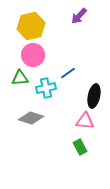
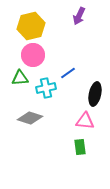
purple arrow: rotated 18 degrees counterclockwise
black ellipse: moved 1 px right, 2 px up
gray diamond: moved 1 px left
green rectangle: rotated 21 degrees clockwise
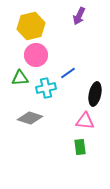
pink circle: moved 3 px right
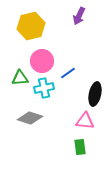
pink circle: moved 6 px right, 6 px down
cyan cross: moved 2 px left
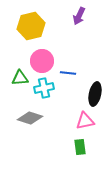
blue line: rotated 42 degrees clockwise
pink triangle: rotated 18 degrees counterclockwise
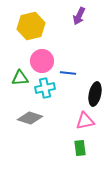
cyan cross: moved 1 px right
green rectangle: moved 1 px down
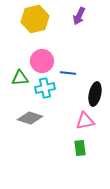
yellow hexagon: moved 4 px right, 7 px up
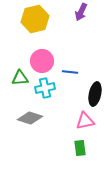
purple arrow: moved 2 px right, 4 px up
blue line: moved 2 px right, 1 px up
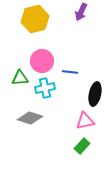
green rectangle: moved 2 px right, 2 px up; rotated 49 degrees clockwise
